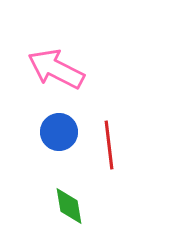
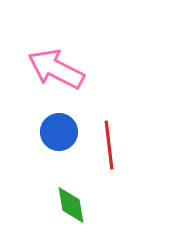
green diamond: moved 2 px right, 1 px up
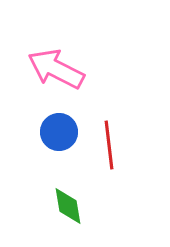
green diamond: moved 3 px left, 1 px down
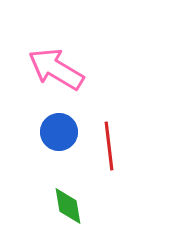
pink arrow: rotated 4 degrees clockwise
red line: moved 1 px down
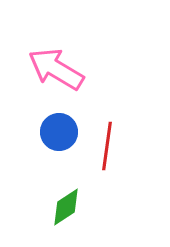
red line: moved 2 px left; rotated 15 degrees clockwise
green diamond: moved 2 px left, 1 px down; rotated 66 degrees clockwise
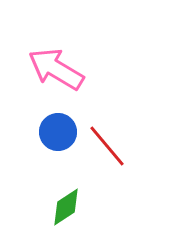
blue circle: moved 1 px left
red line: rotated 48 degrees counterclockwise
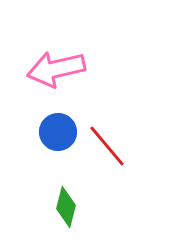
pink arrow: rotated 44 degrees counterclockwise
green diamond: rotated 42 degrees counterclockwise
